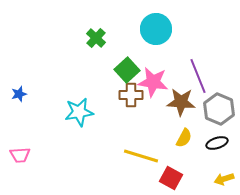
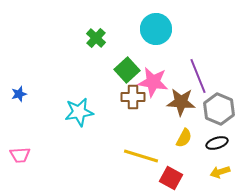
brown cross: moved 2 px right, 2 px down
yellow arrow: moved 4 px left, 7 px up
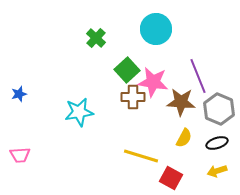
yellow arrow: moved 3 px left, 1 px up
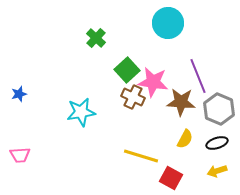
cyan circle: moved 12 px right, 6 px up
brown cross: rotated 25 degrees clockwise
cyan star: moved 2 px right
yellow semicircle: moved 1 px right, 1 px down
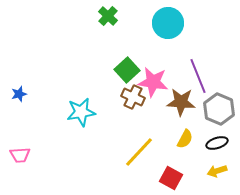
green cross: moved 12 px right, 22 px up
yellow line: moved 2 px left, 4 px up; rotated 64 degrees counterclockwise
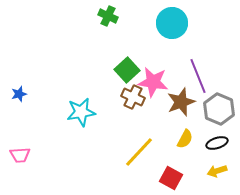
green cross: rotated 18 degrees counterclockwise
cyan circle: moved 4 px right
brown star: rotated 24 degrees counterclockwise
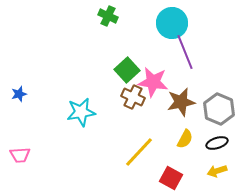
purple line: moved 13 px left, 24 px up
brown star: rotated 8 degrees clockwise
